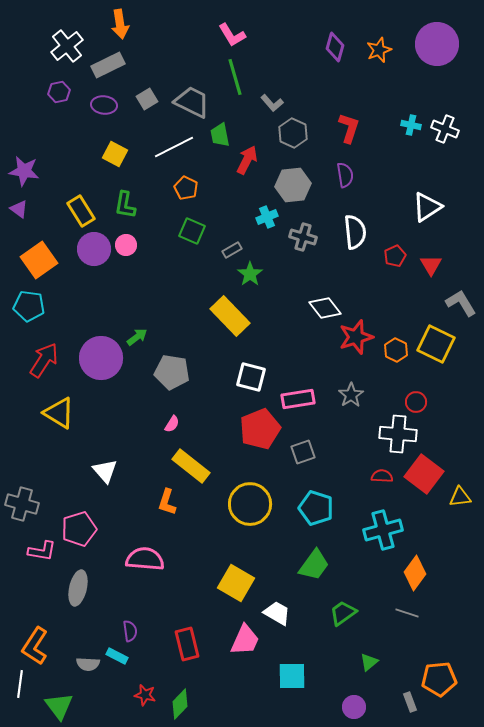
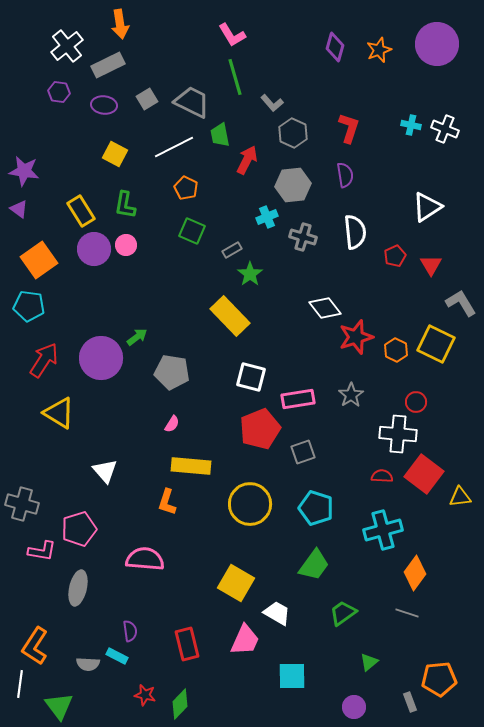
purple hexagon at (59, 92): rotated 20 degrees clockwise
yellow rectangle at (191, 466): rotated 33 degrees counterclockwise
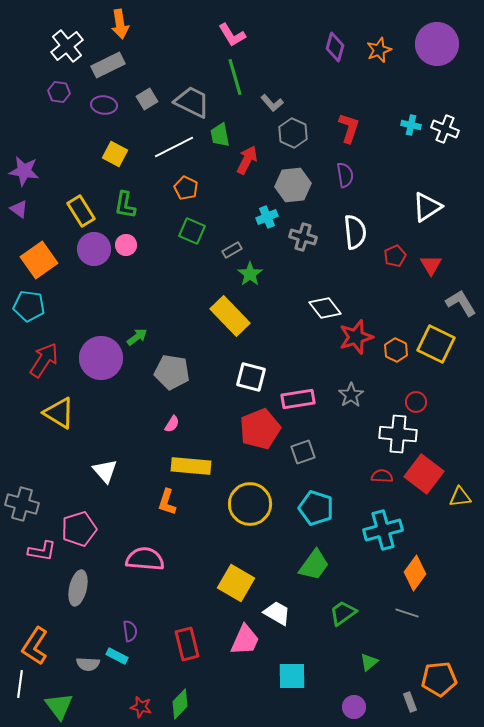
red star at (145, 695): moved 4 px left, 12 px down
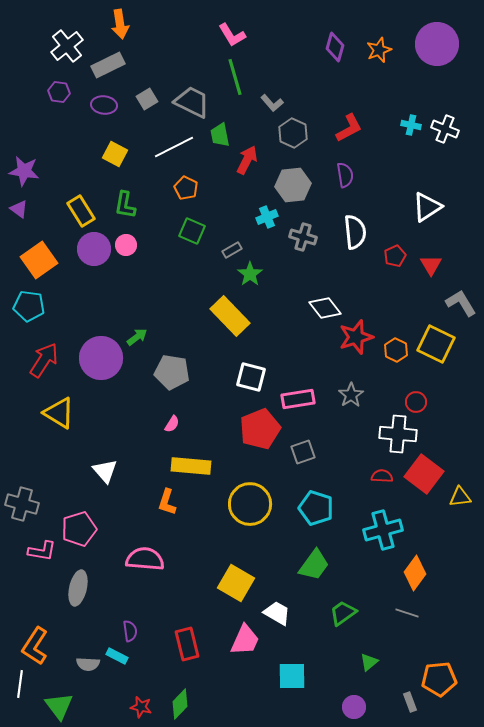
red L-shape at (349, 128): rotated 44 degrees clockwise
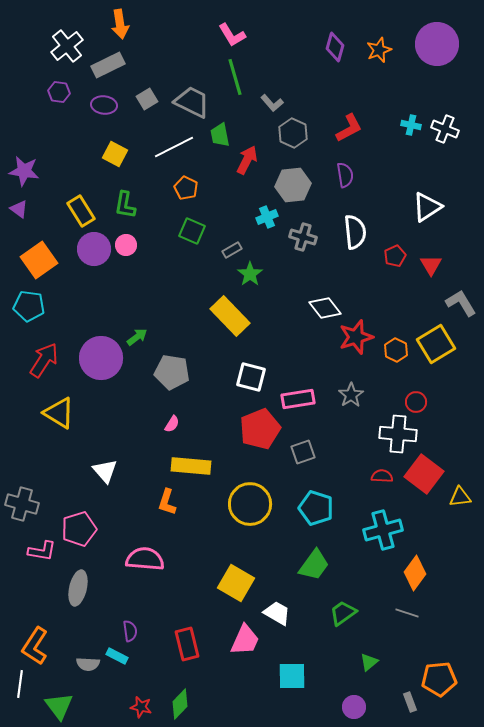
yellow square at (436, 344): rotated 33 degrees clockwise
